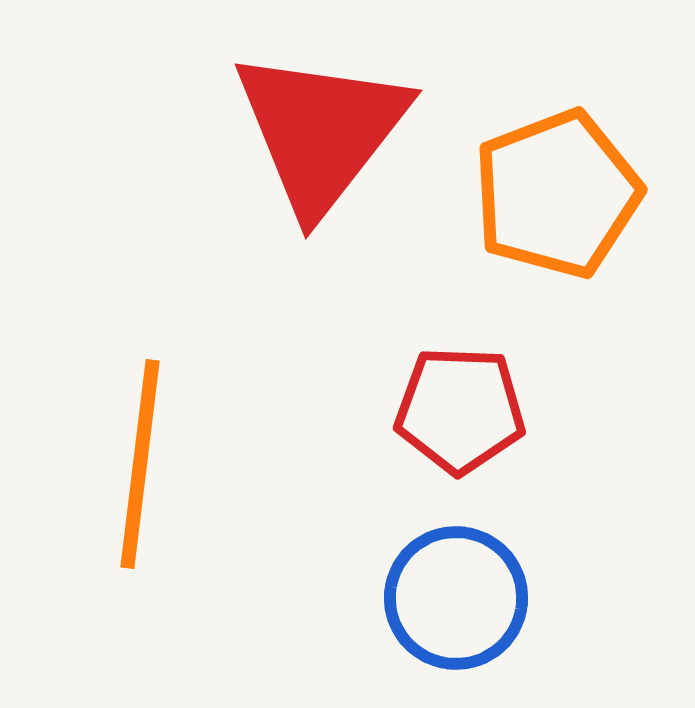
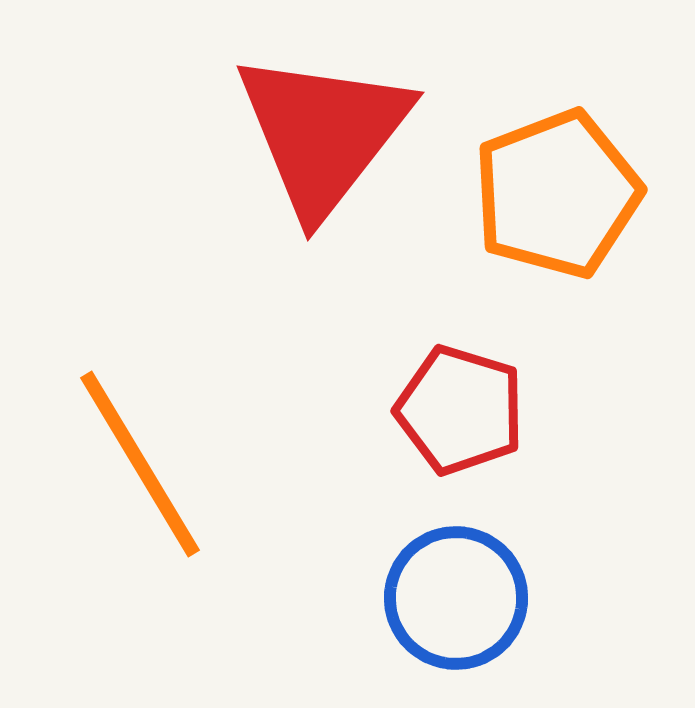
red triangle: moved 2 px right, 2 px down
red pentagon: rotated 15 degrees clockwise
orange line: rotated 38 degrees counterclockwise
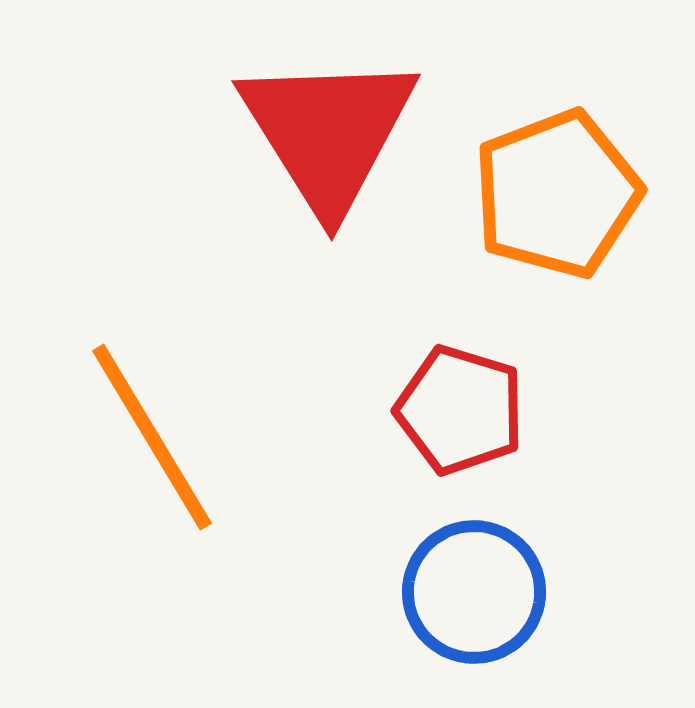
red triangle: moved 5 px right, 1 px up; rotated 10 degrees counterclockwise
orange line: moved 12 px right, 27 px up
blue circle: moved 18 px right, 6 px up
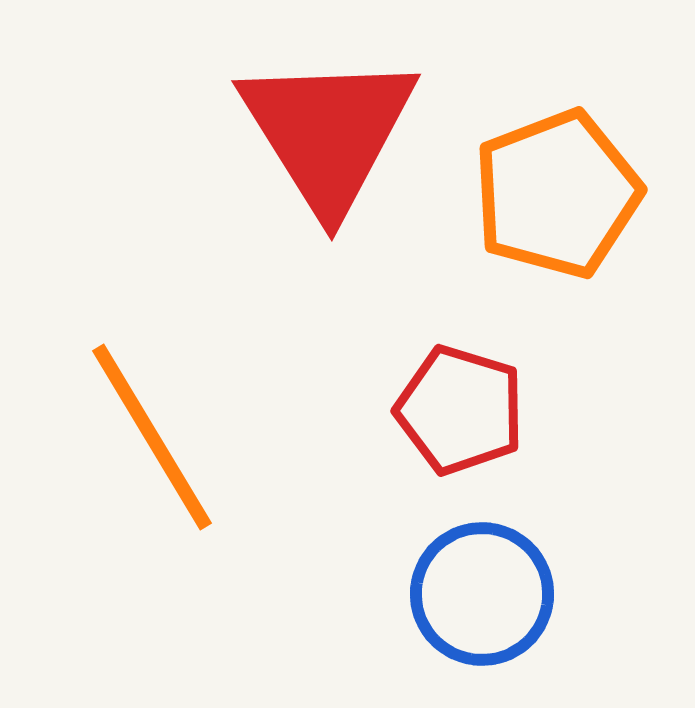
blue circle: moved 8 px right, 2 px down
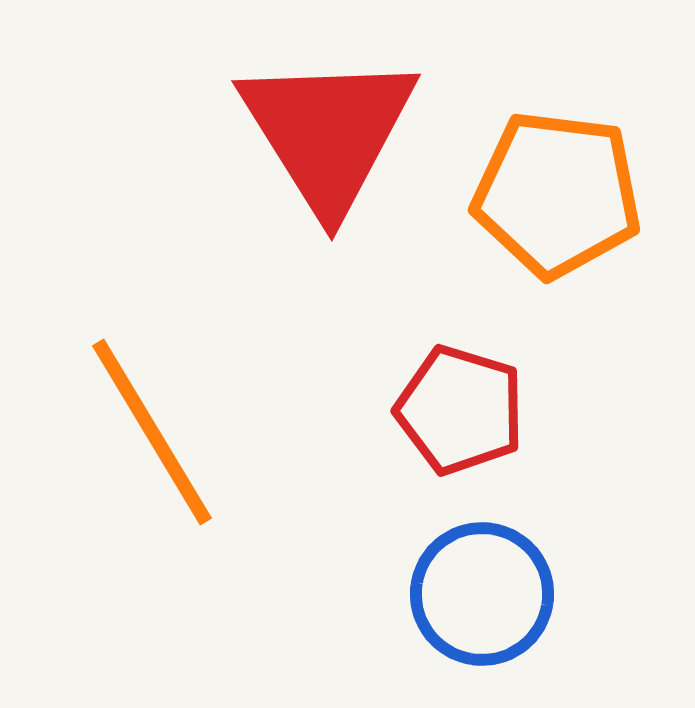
orange pentagon: rotated 28 degrees clockwise
orange line: moved 5 px up
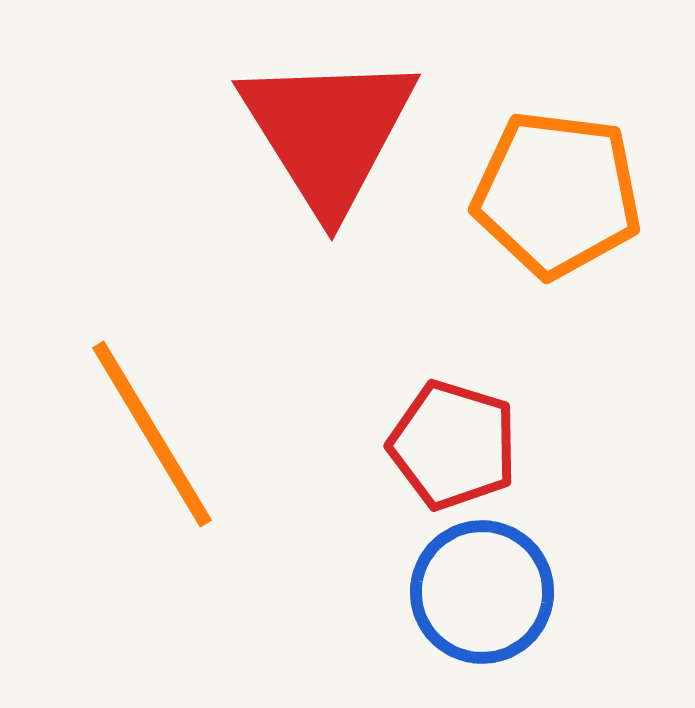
red pentagon: moved 7 px left, 35 px down
orange line: moved 2 px down
blue circle: moved 2 px up
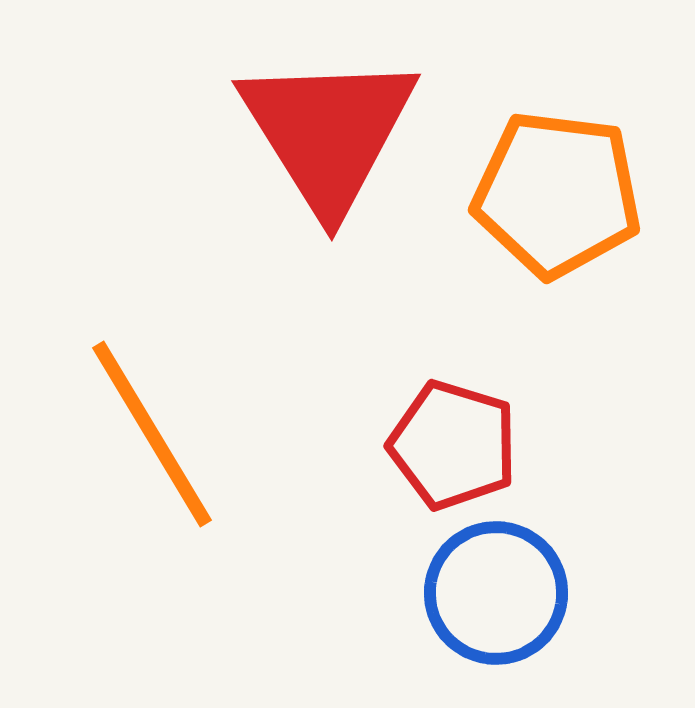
blue circle: moved 14 px right, 1 px down
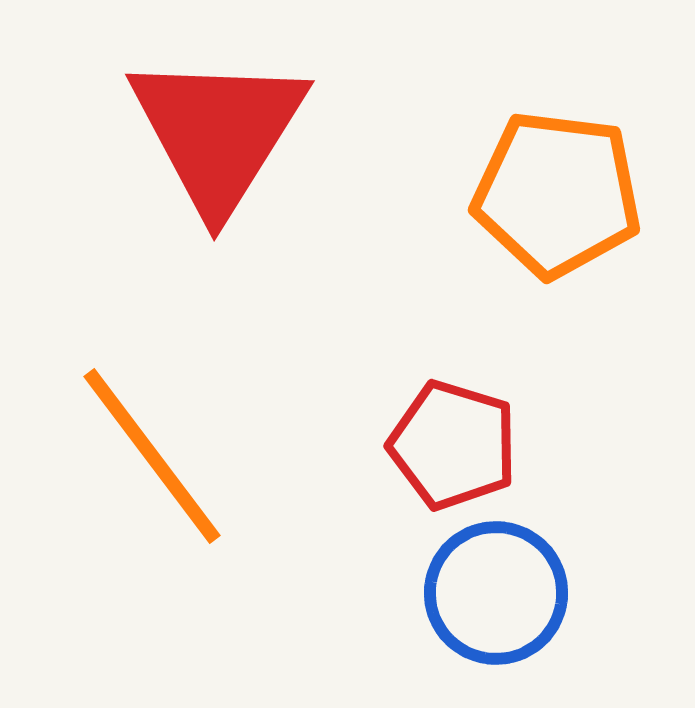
red triangle: moved 110 px left; rotated 4 degrees clockwise
orange line: moved 22 px down; rotated 6 degrees counterclockwise
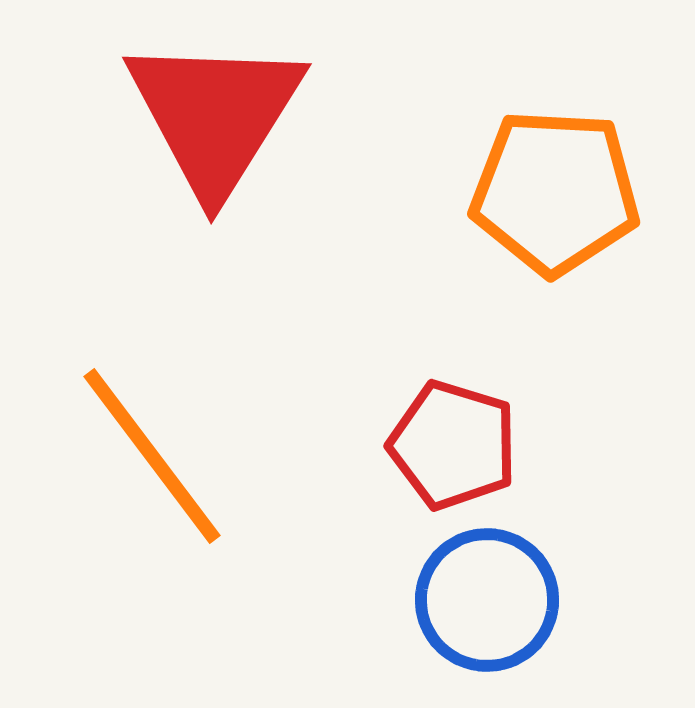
red triangle: moved 3 px left, 17 px up
orange pentagon: moved 2 px left, 2 px up; rotated 4 degrees counterclockwise
blue circle: moved 9 px left, 7 px down
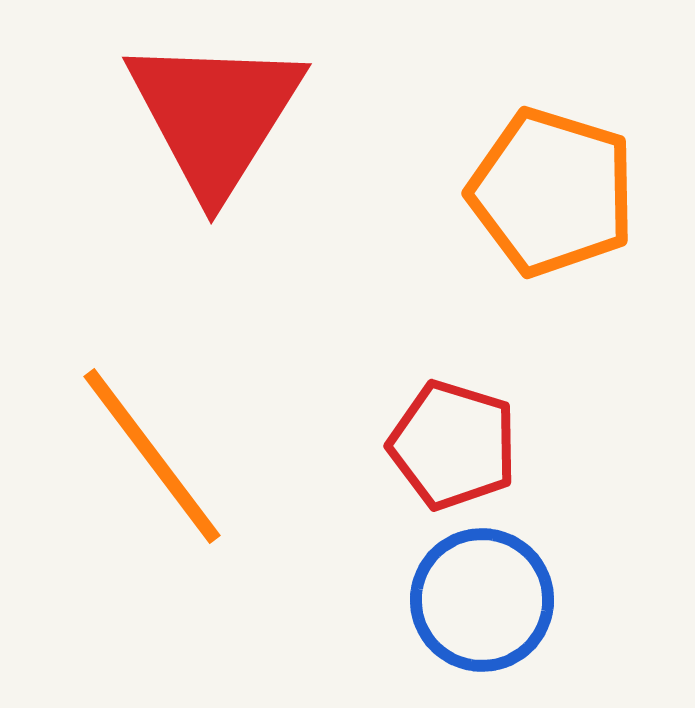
orange pentagon: moved 3 px left; rotated 14 degrees clockwise
blue circle: moved 5 px left
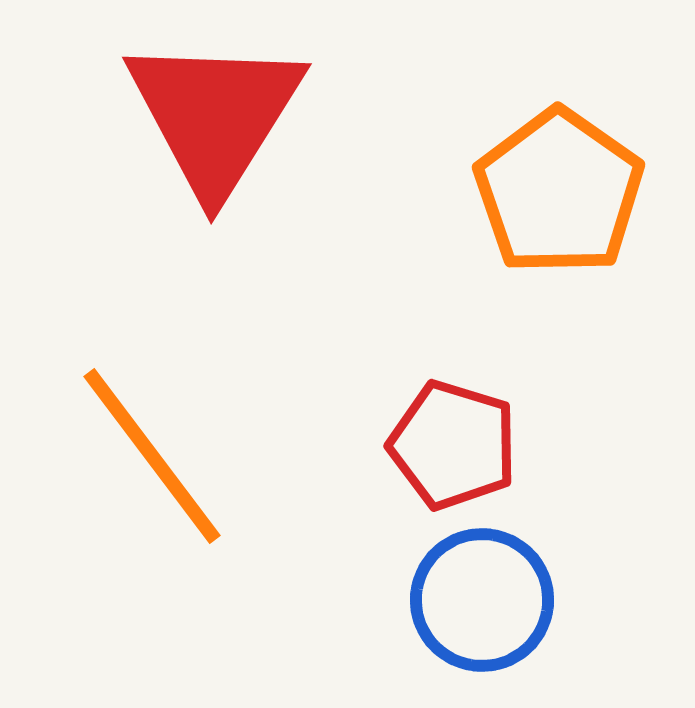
orange pentagon: moved 7 px right; rotated 18 degrees clockwise
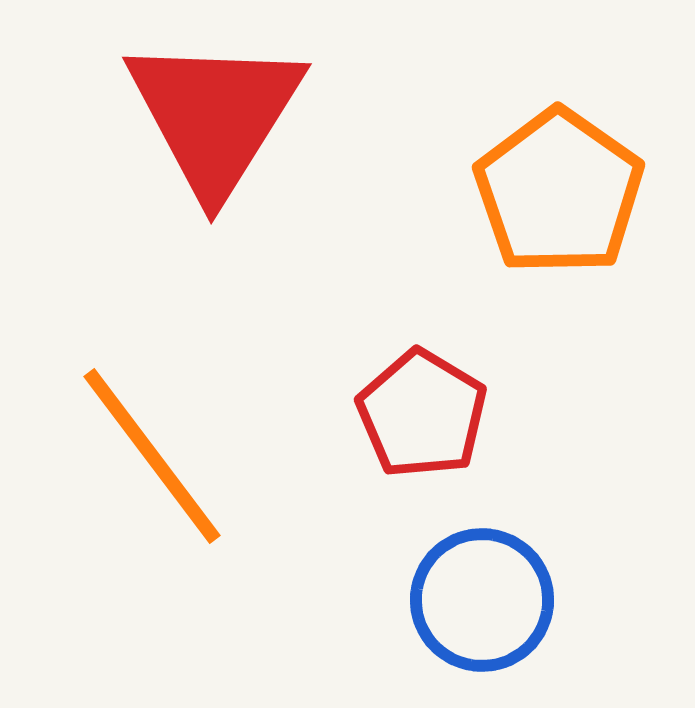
red pentagon: moved 31 px left, 31 px up; rotated 14 degrees clockwise
